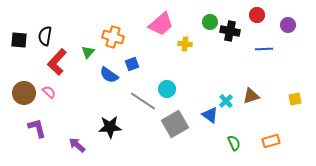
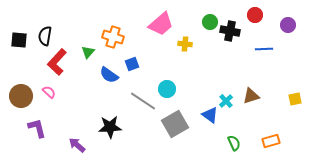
red circle: moved 2 px left
brown circle: moved 3 px left, 3 px down
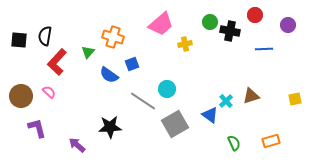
yellow cross: rotated 16 degrees counterclockwise
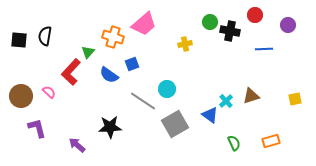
pink trapezoid: moved 17 px left
red L-shape: moved 14 px right, 10 px down
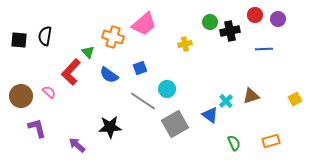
purple circle: moved 10 px left, 6 px up
black cross: rotated 24 degrees counterclockwise
green triangle: rotated 24 degrees counterclockwise
blue square: moved 8 px right, 4 px down
yellow square: rotated 16 degrees counterclockwise
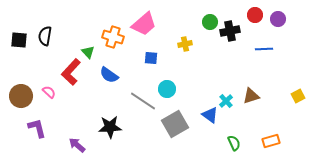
blue square: moved 11 px right, 10 px up; rotated 24 degrees clockwise
yellow square: moved 3 px right, 3 px up
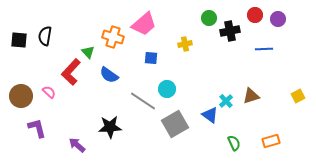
green circle: moved 1 px left, 4 px up
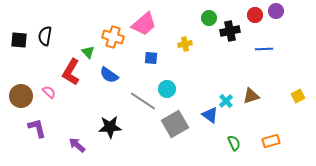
purple circle: moved 2 px left, 8 px up
red L-shape: rotated 12 degrees counterclockwise
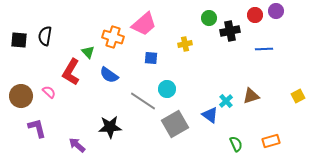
green semicircle: moved 2 px right, 1 px down
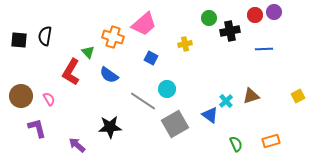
purple circle: moved 2 px left, 1 px down
blue square: rotated 24 degrees clockwise
pink semicircle: moved 7 px down; rotated 16 degrees clockwise
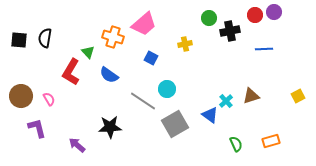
black semicircle: moved 2 px down
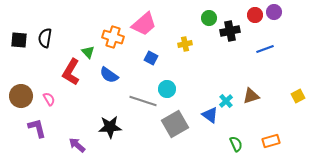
blue line: moved 1 px right; rotated 18 degrees counterclockwise
gray line: rotated 16 degrees counterclockwise
